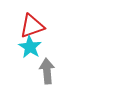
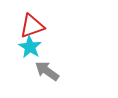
gray arrow: rotated 50 degrees counterclockwise
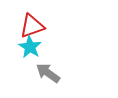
gray arrow: moved 1 px right, 2 px down
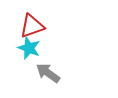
cyan star: moved 1 px left, 1 px down; rotated 10 degrees counterclockwise
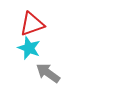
red triangle: moved 2 px up
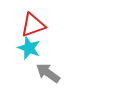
red triangle: moved 1 px right, 1 px down
